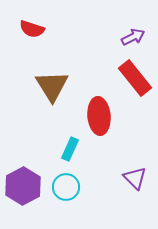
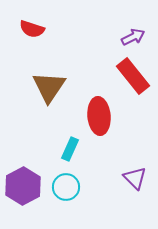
red rectangle: moved 2 px left, 2 px up
brown triangle: moved 3 px left, 1 px down; rotated 6 degrees clockwise
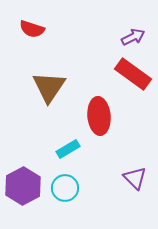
red rectangle: moved 2 px up; rotated 15 degrees counterclockwise
cyan rectangle: moved 2 px left; rotated 35 degrees clockwise
cyan circle: moved 1 px left, 1 px down
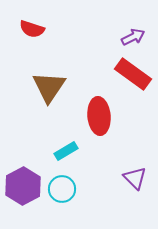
cyan rectangle: moved 2 px left, 2 px down
cyan circle: moved 3 px left, 1 px down
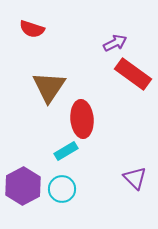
purple arrow: moved 18 px left, 6 px down
red ellipse: moved 17 px left, 3 px down
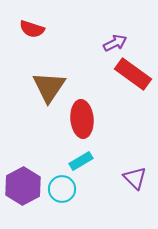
cyan rectangle: moved 15 px right, 10 px down
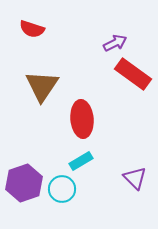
brown triangle: moved 7 px left, 1 px up
purple hexagon: moved 1 px right, 3 px up; rotated 9 degrees clockwise
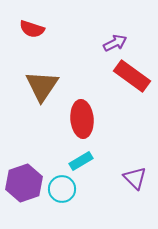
red rectangle: moved 1 px left, 2 px down
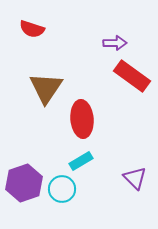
purple arrow: rotated 25 degrees clockwise
brown triangle: moved 4 px right, 2 px down
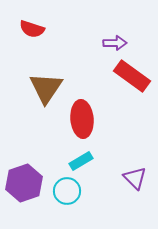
cyan circle: moved 5 px right, 2 px down
